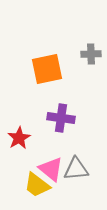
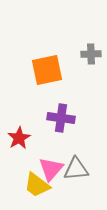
orange square: moved 1 px down
pink triangle: rotated 32 degrees clockwise
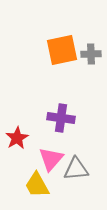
orange square: moved 15 px right, 20 px up
red star: moved 2 px left
pink triangle: moved 10 px up
yellow trapezoid: rotated 24 degrees clockwise
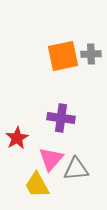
orange square: moved 1 px right, 6 px down
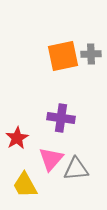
yellow trapezoid: moved 12 px left
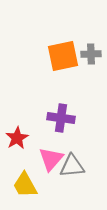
gray triangle: moved 4 px left, 3 px up
